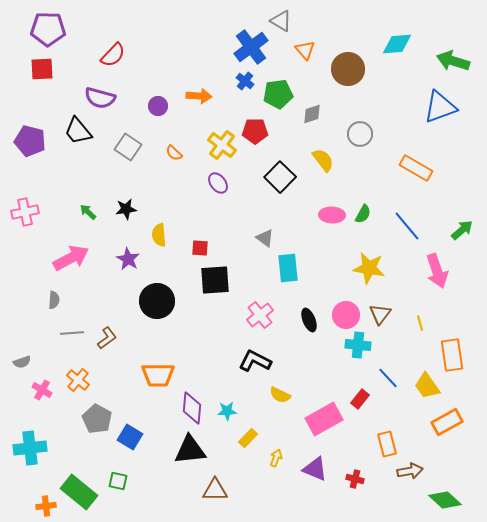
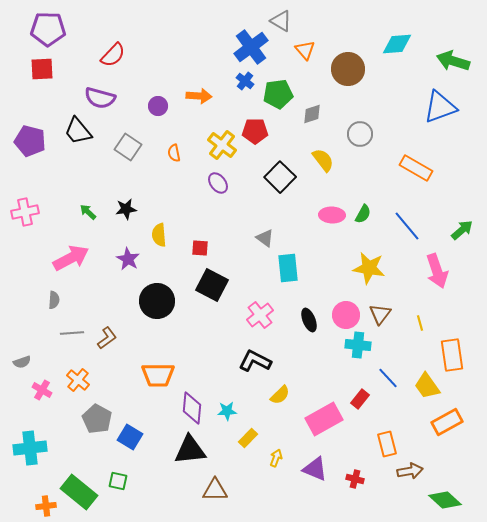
orange semicircle at (174, 153): rotated 36 degrees clockwise
black square at (215, 280): moved 3 px left, 5 px down; rotated 32 degrees clockwise
yellow semicircle at (280, 395): rotated 70 degrees counterclockwise
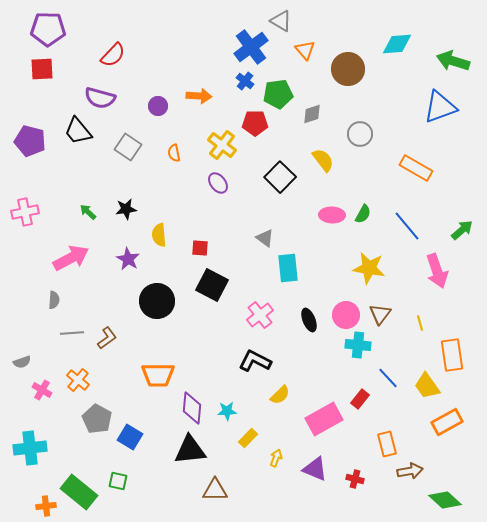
red pentagon at (255, 131): moved 8 px up
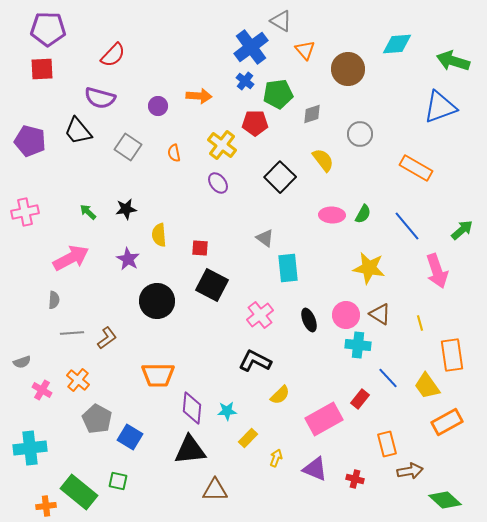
brown triangle at (380, 314): rotated 35 degrees counterclockwise
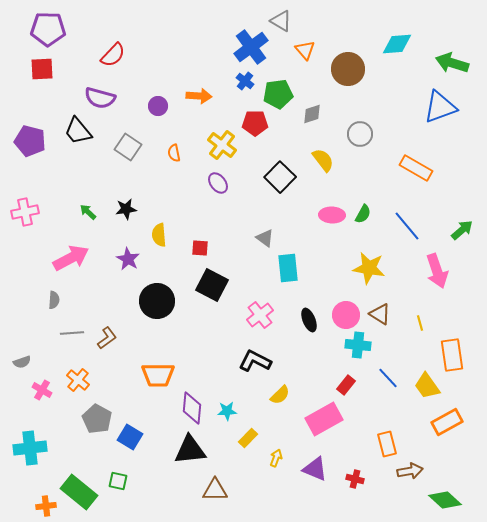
green arrow at (453, 61): moved 1 px left, 2 px down
red rectangle at (360, 399): moved 14 px left, 14 px up
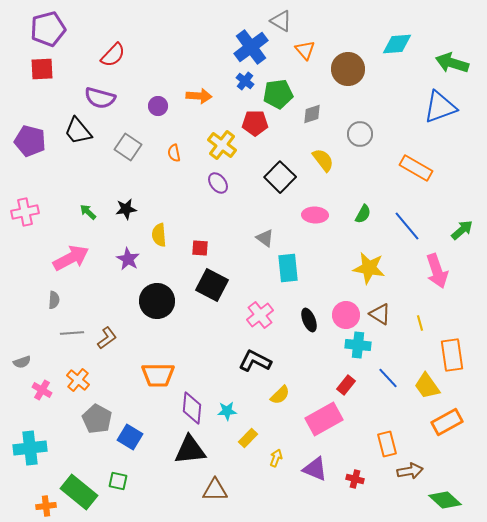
purple pentagon at (48, 29): rotated 16 degrees counterclockwise
pink ellipse at (332, 215): moved 17 px left
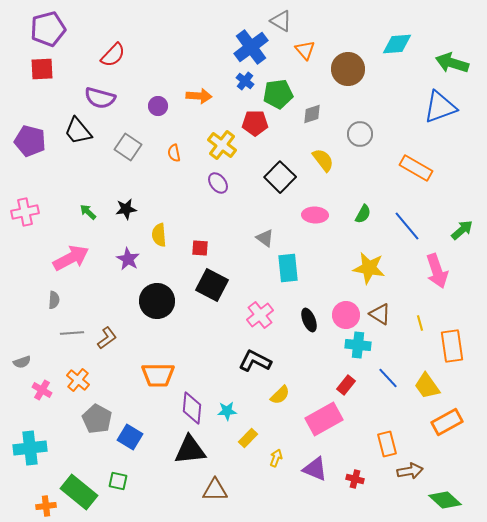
orange rectangle at (452, 355): moved 9 px up
